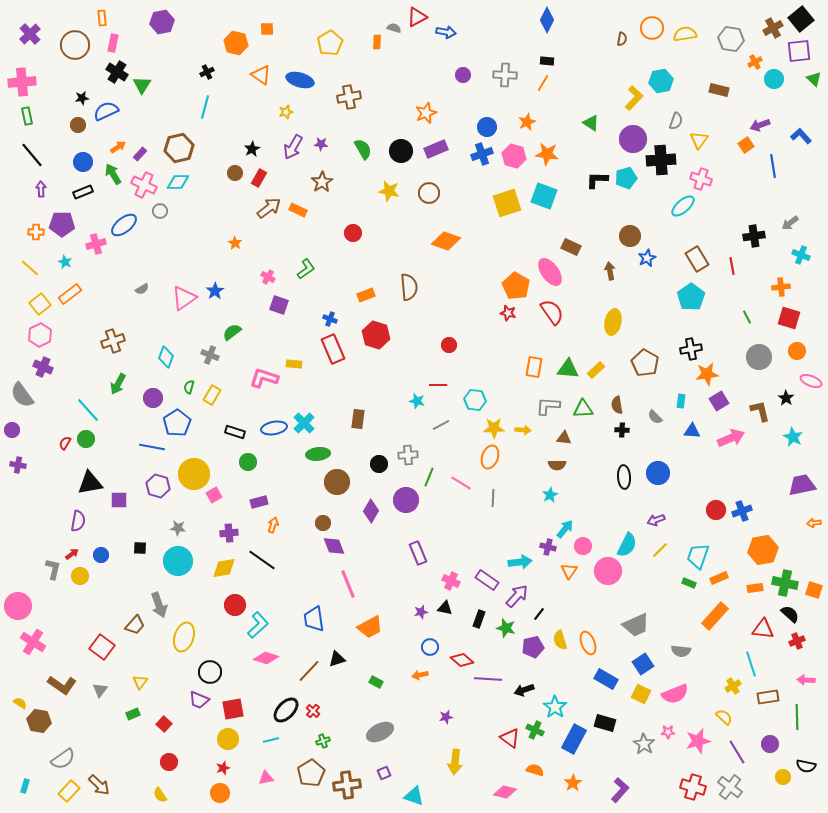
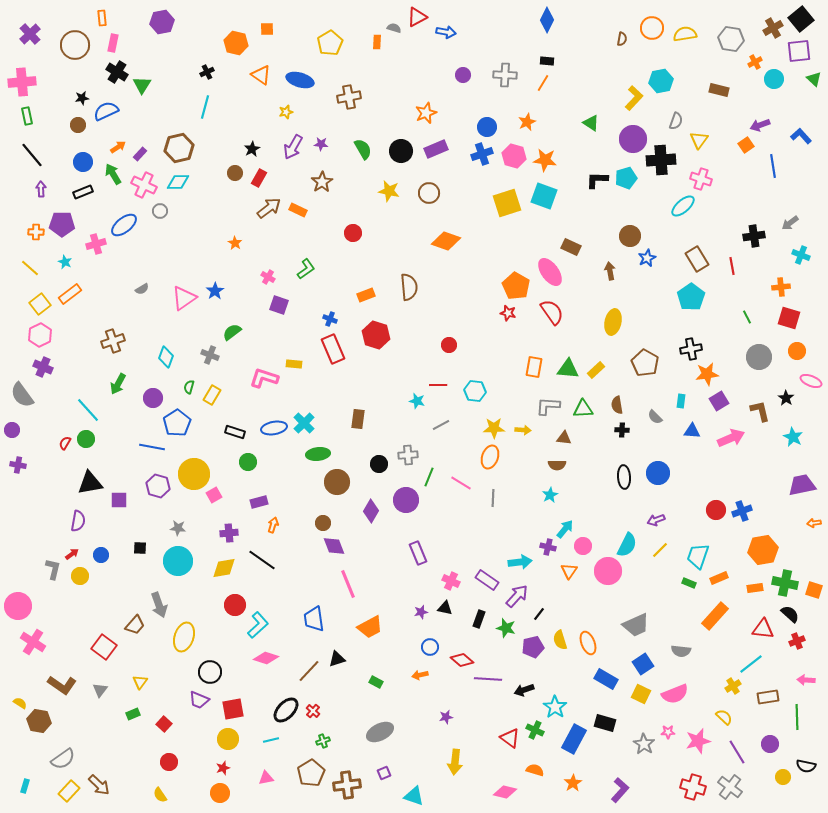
orange star at (547, 154): moved 2 px left, 6 px down
cyan hexagon at (475, 400): moved 9 px up
red square at (102, 647): moved 2 px right
cyan line at (751, 664): rotated 70 degrees clockwise
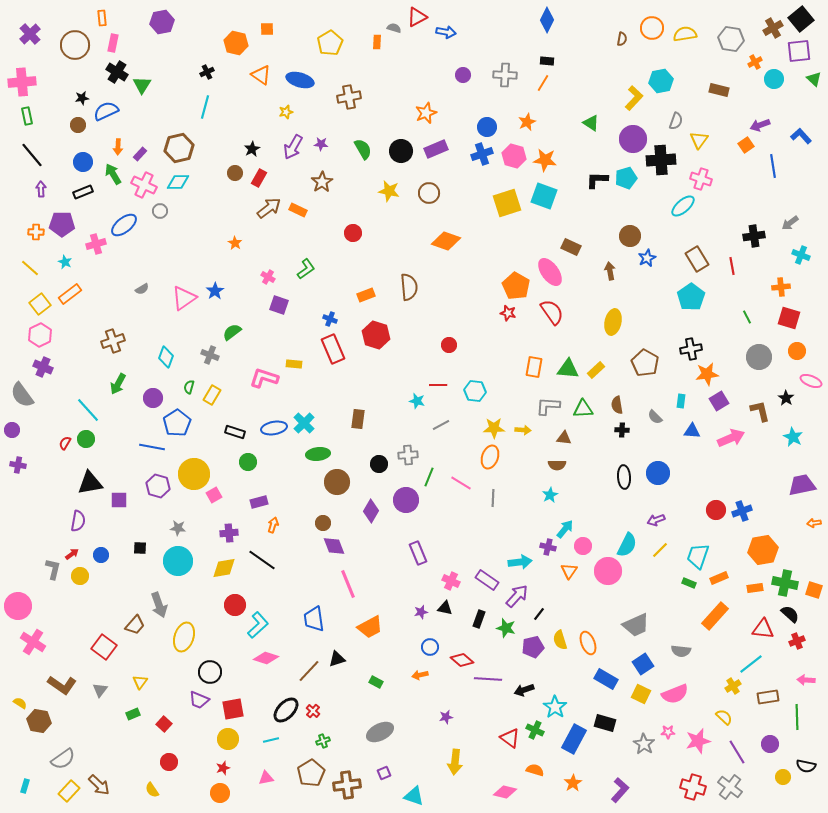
orange arrow at (118, 147): rotated 126 degrees clockwise
yellow semicircle at (160, 795): moved 8 px left, 5 px up
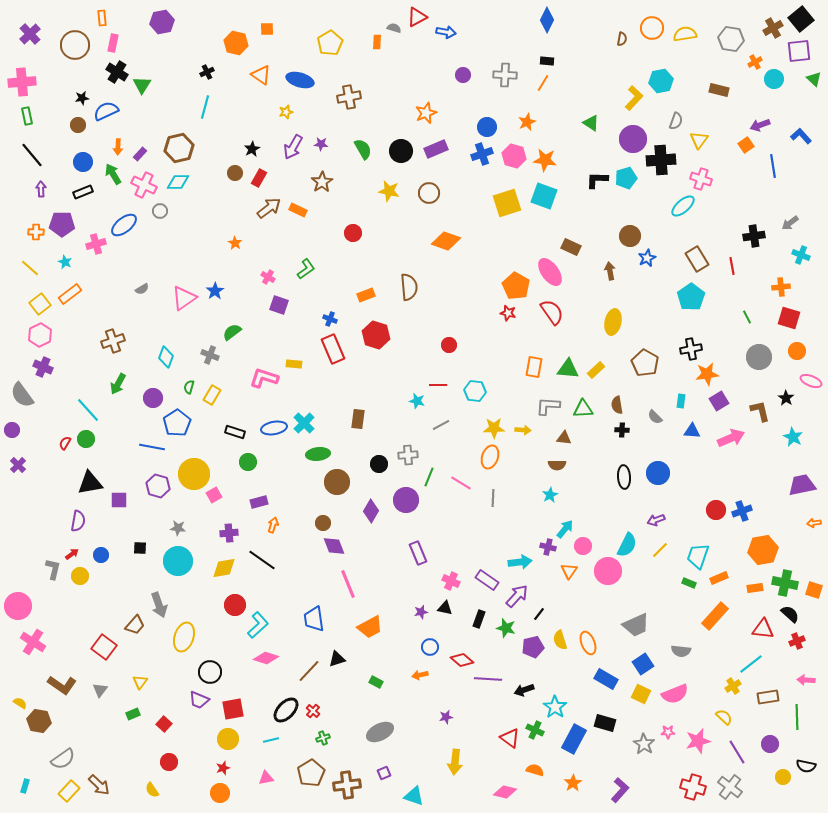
purple cross at (18, 465): rotated 35 degrees clockwise
green cross at (323, 741): moved 3 px up
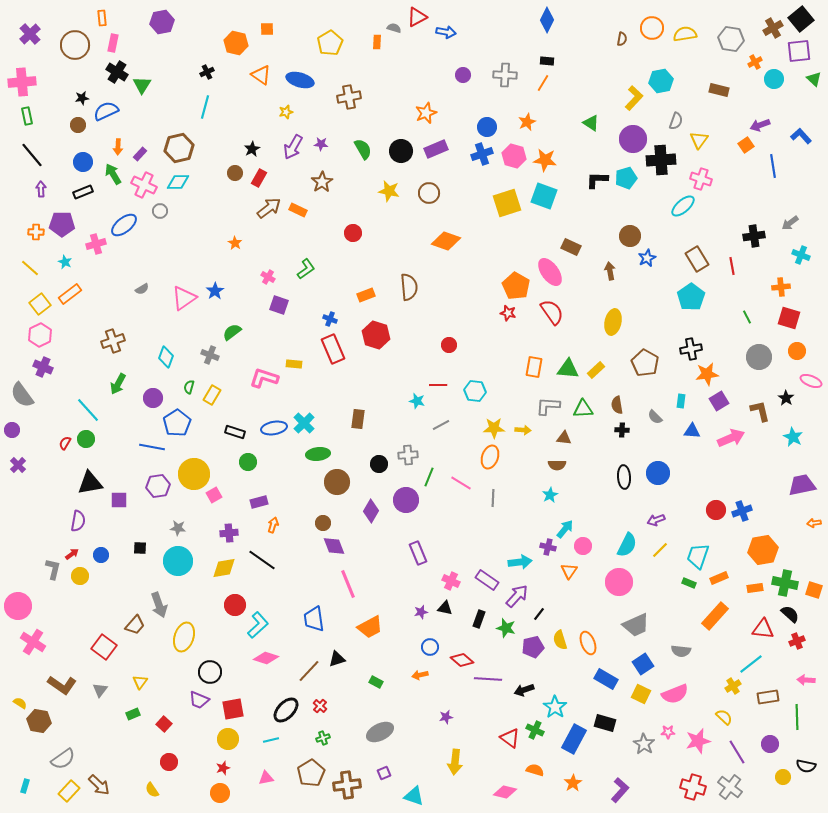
purple hexagon at (158, 486): rotated 25 degrees counterclockwise
pink circle at (608, 571): moved 11 px right, 11 px down
red cross at (313, 711): moved 7 px right, 5 px up
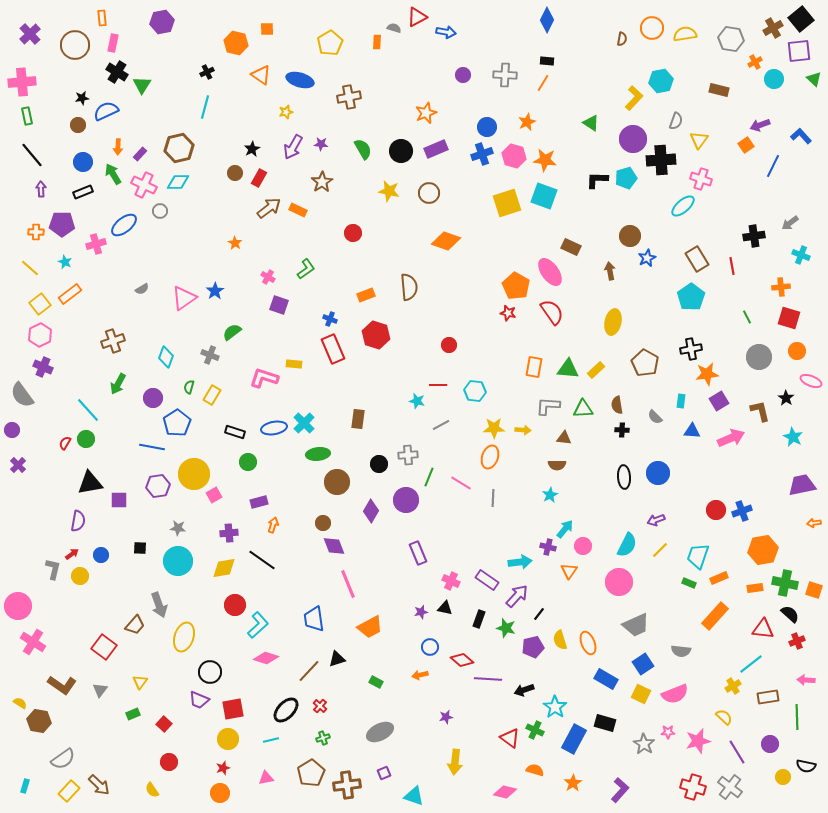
blue line at (773, 166): rotated 35 degrees clockwise
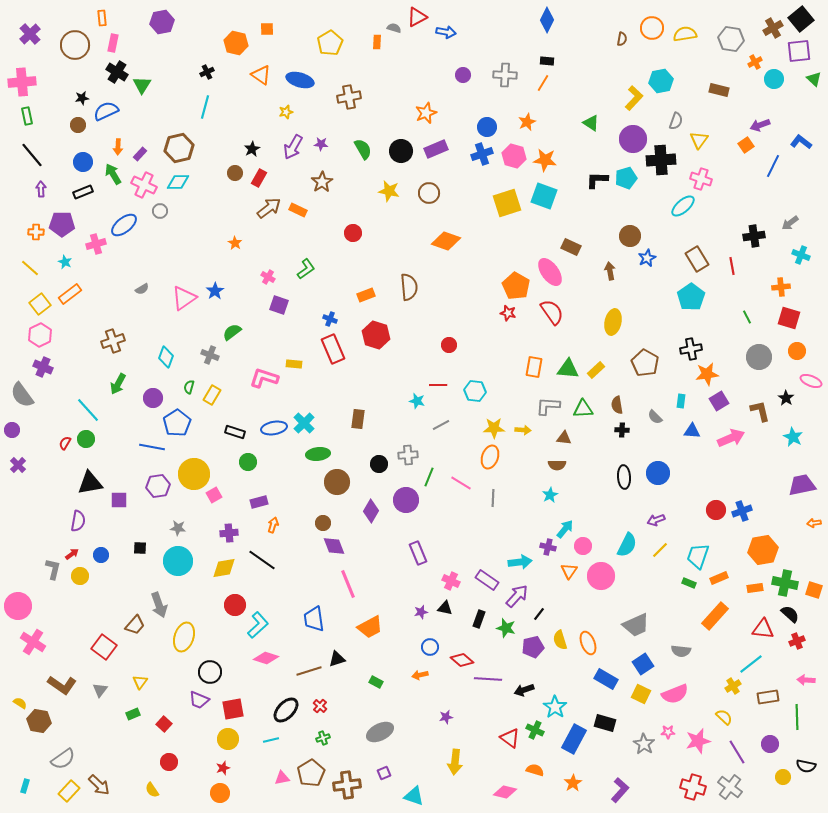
blue L-shape at (801, 136): moved 6 px down; rotated 10 degrees counterclockwise
pink circle at (619, 582): moved 18 px left, 6 px up
brown line at (309, 671): rotated 30 degrees clockwise
pink triangle at (266, 778): moved 16 px right
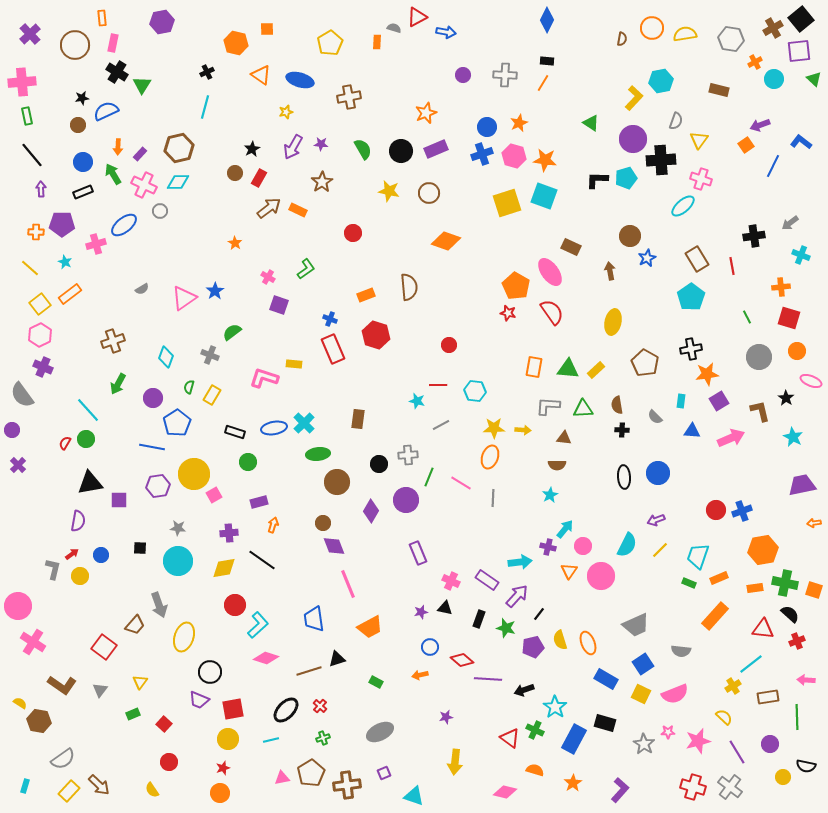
orange star at (527, 122): moved 8 px left, 1 px down
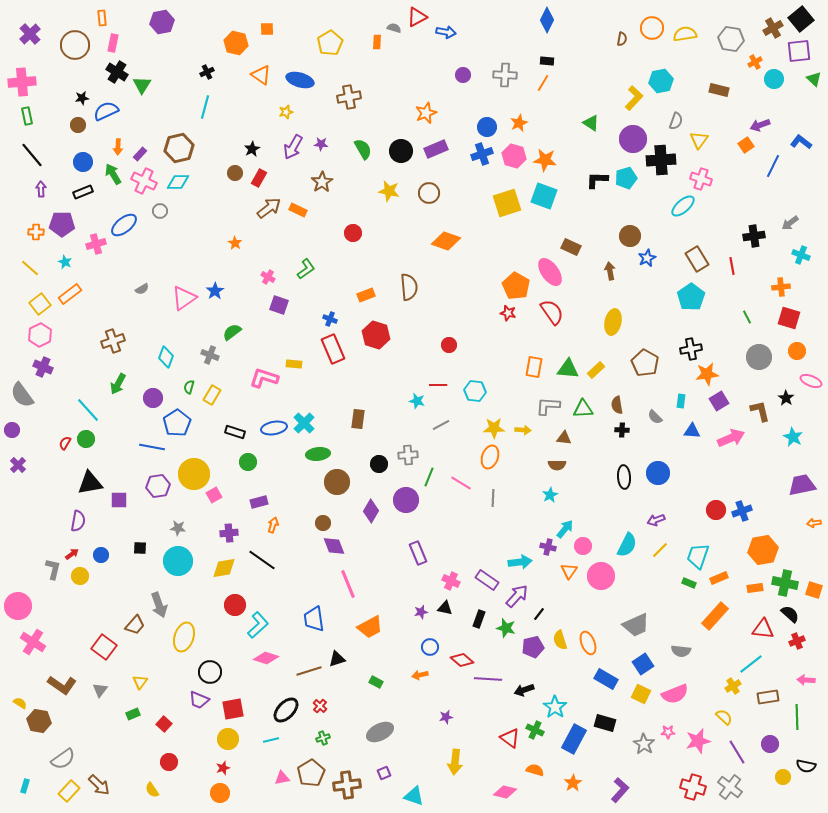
pink cross at (144, 185): moved 4 px up
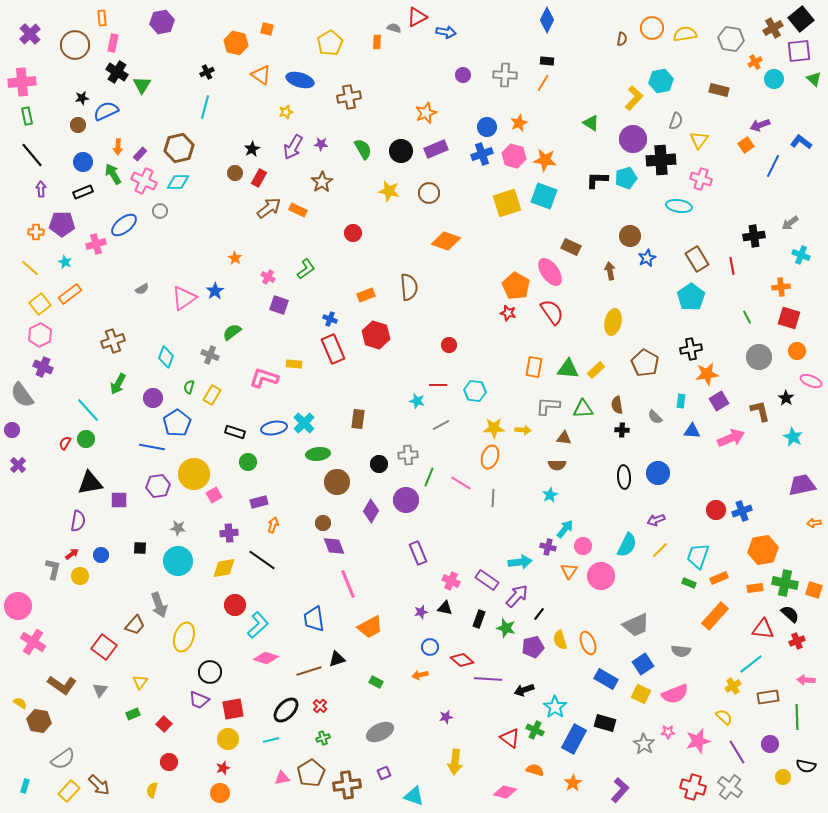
orange square at (267, 29): rotated 16 degrees clockwise
cyan ellipse at (683, 206): moved 4 px left; rotated 50 degrees clockwise
orange star at (235, 243): moved 15 px down
yellow semicircle at (152, 790): rotated 49 degrees clockwise
